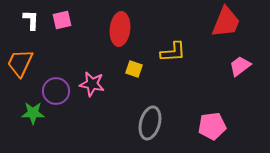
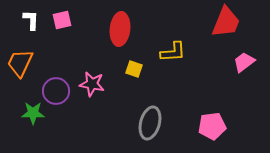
pink trapezoid: moved 4 px right, 4 px up
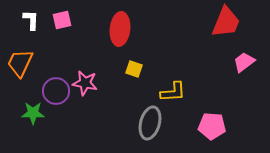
yellow L-shape: moved 40 px down
pink star: moved 7 px left, 1 px up
pink pentagon: rotated 12 degrees clockwise
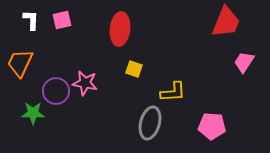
pink trapezoid: rotated 20 degrees counterclockwise
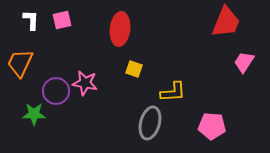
green star: moved 1 px right, 1 px down
